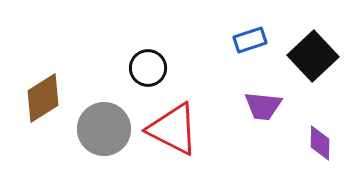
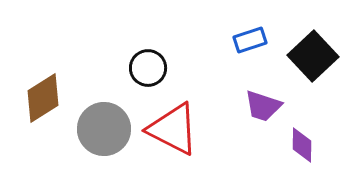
purple trapezoid: rotated 12 degrees clockwise
purple diamond: moved 18 px left, 2 px down
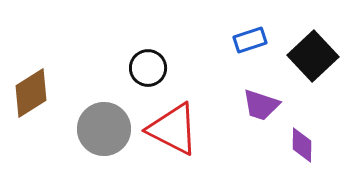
brown diamond: moved 12 px left, 5 px up
purple trapezoid: moved 2 px left, 1 px up
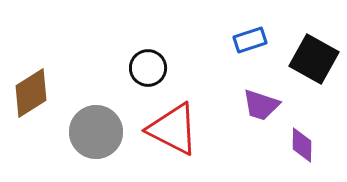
black square: moved 1 px right, 3 px down; rotated 18 degrees counterclockwise
gray circle: moved 8 px left, 3 px down
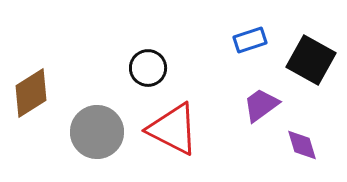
black square: moved 3 px left, 1 px down
purple trapezoid: rotated 126 degrees clockwise
gray circle: moved 1 px right
purple diamond: rotated 18 degrees counterclockwise
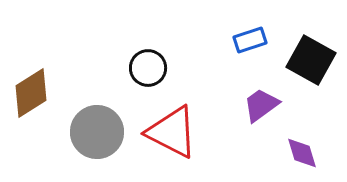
red triangle: moved 1 px left, 3 px down
purple diamond: moved 8 px down
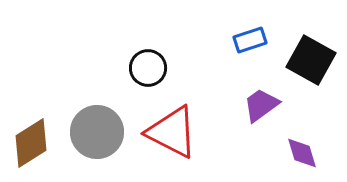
brown diamond: moved 50 px down
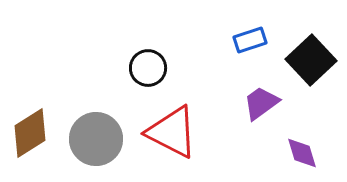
black square: rotated 18 degrees clockwise
purple trapezoid: moved 2 px up
gray circle: moved 1 px left, 7 px down
brown diamond: moved 1 px left, 10 px up
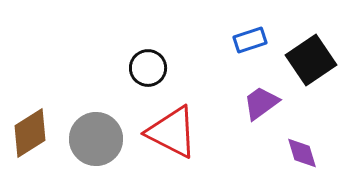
black square: rotated 9 degrees clockwise
